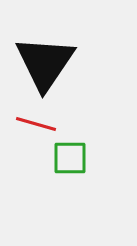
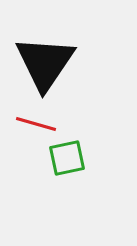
green square: moved 3 px left; rotated 12 degrees counterclockwise
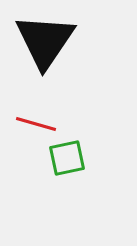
black triangle: moved 22 px up
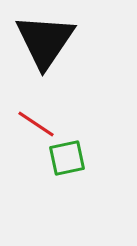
red line: rotated 18 degrees clockwise
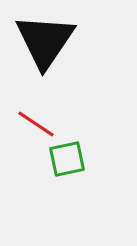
green square: moved 1 px down
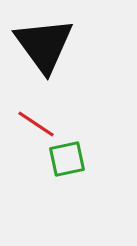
black triangle: moved 1 px left, 4 px down; rotated 10 degrees counterclockwise
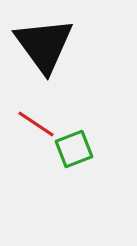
green square: moved 7 px right, 10 px up; rotated 9 degrees counterclockwise
